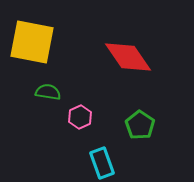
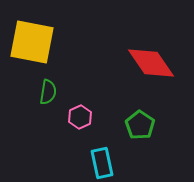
red diamond: moved 23 px right, 6 px down
green semicircle: rotated 90 degrees clockwise
cyan rectangle: rotated 8 degrees clockwise
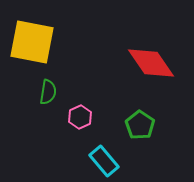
cyan rectangle: moved 2 px right, 2 px up; rotated 28 degrees counterclockwise
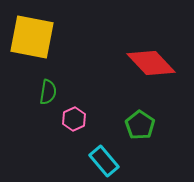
yellow square: moved 5 px up
red diamond: rotated 9 degrees counterclockwise
pink hexagon: moved 6 px left, 2 px down
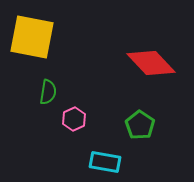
cyan rectangle: moved 1 px right, 1 px down; rotated 40 degrees counterclockwise
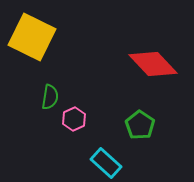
yellow square: rotated 15 degrees clockwise
red diamond: moved 2 px right, 1 px down
green semicircle: moved 2 px right, 5 px down
cyan rectangle: moved 1 px right, 1 px down; rotated 32 degrees clockwise
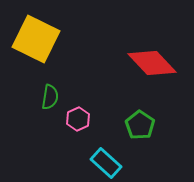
yellow square: moved 4 px right, 2 px down
red diamond: moved 1 px left, 1 px up
pink hexagon: moved 4 px right
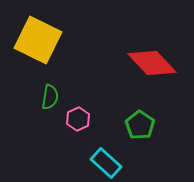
yellow square: moved 2 px right, 1 px down
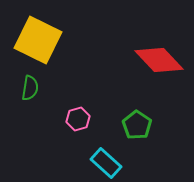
red diamond: moved 7 px right, 3 px up
green semicircle: moved 20 px left, 9 px up
pink hexagon: rotated 10 degrees clockwise
green pentagon: moved 3 px left
